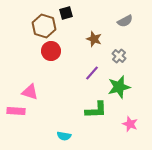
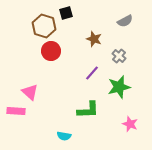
pink triangle: rotated 24 degrees clockwise
green L-shape: moved 8 px left
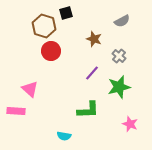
gray semicircle: moved 3 px left
pink triangle: moved 3 px up
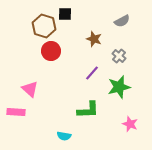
black square: moved 1 px left, 1 px down; rotated 16 degrees clockwise
pink rectangle: moved 1 px down
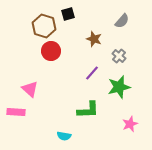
black square: moved 3 px right; rotated 16 degrees counterclockwise
gray semicircle: rotated 21 degrees counterclockwise
pink star: rotated 28 degrees clockwise
